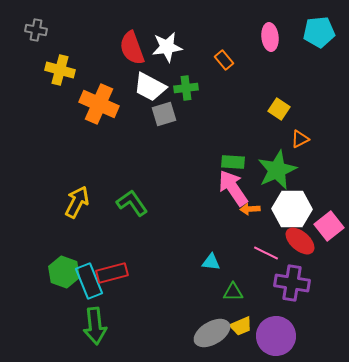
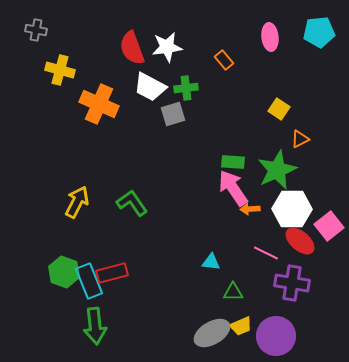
gray square: moved 9 px right
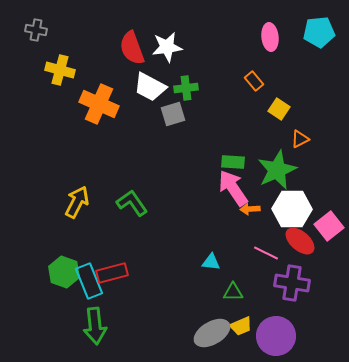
orange rectangle: moved 30 px right, 21 px down
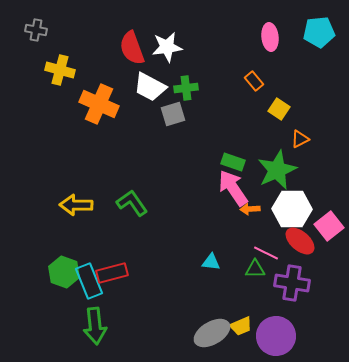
green rectangle: rotated 15 degrees clockwise
yellow arrow: moved 1 px left, 3 px down; rotated 116 degrees counterclockwise
green triangle: moved 22 px right, 23 px up
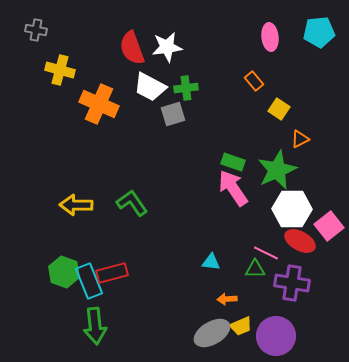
orange arrow: moved 23 px left, 90 px down
red ellipse: rotated 12 degrees counterclockwise
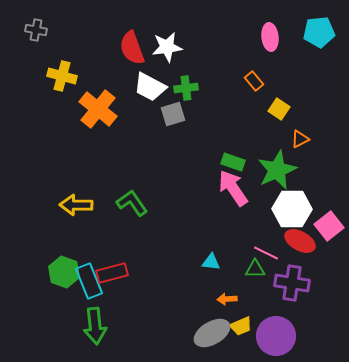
yellow cross: moved 2 px right, 6 px down
orange cross: moved 1 px left, 5 px down; rotated 15 degrees clockwise
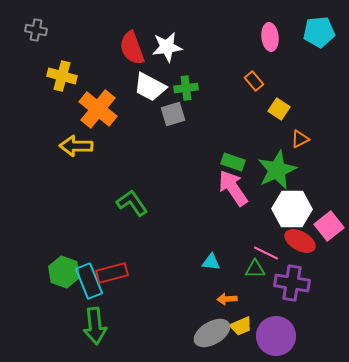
yellow arrow: moved 59 px up
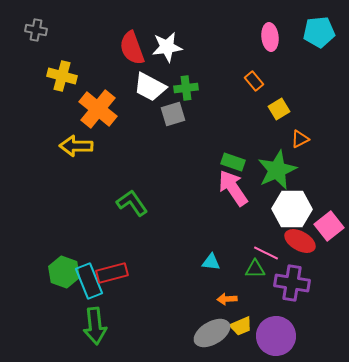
yellow square: rotated 25 degrees clockwise
